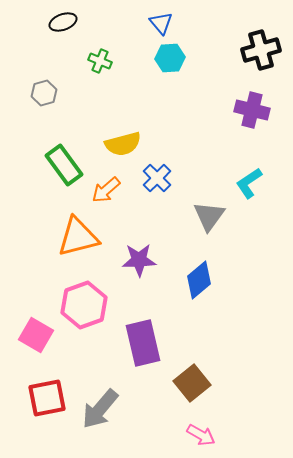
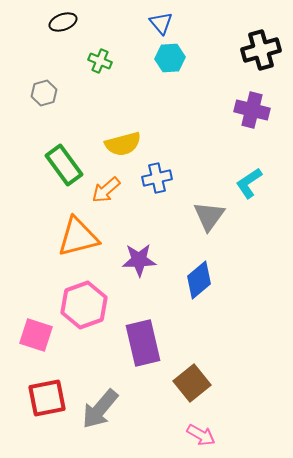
blue cross: rotated 32 degrees clockwise
pink square: rotated 12 degrees counterclockwise
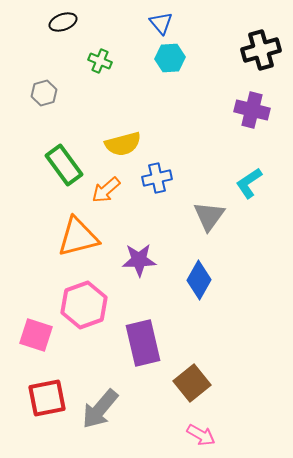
blue diamond: rotated 21 degrees counterclockwise
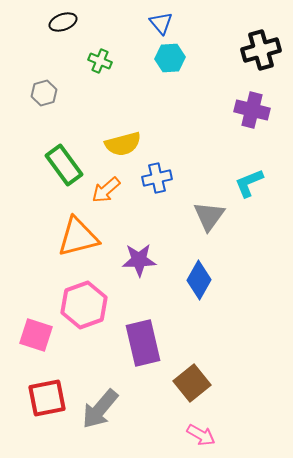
cyan L-shape: rotated 12 degrees clockwise
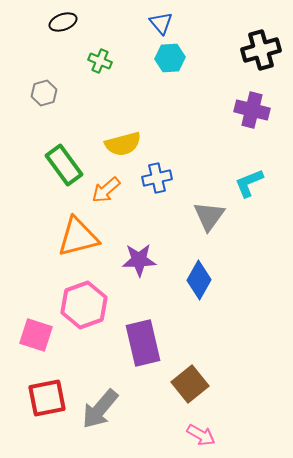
brown square: moved 2 px left, 1 px down
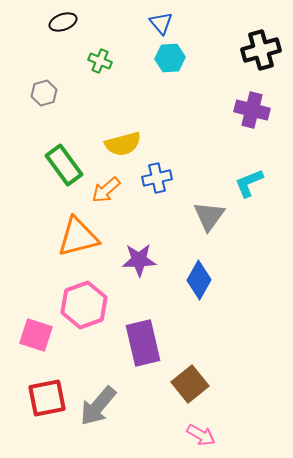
gray arrow: moved 2 px left, 3 px up
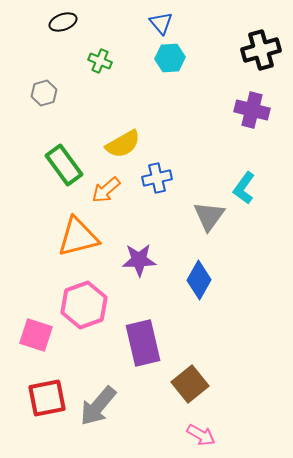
yellow semicircle: rotated 15 degrees counterclockwise
cyan L-shape: moved 5 px left, 5 px down; rotated 32 degrees counterclockwise
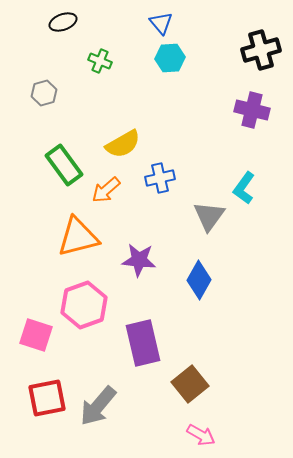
blue cross: moved 3 px right
purple star: rotated 8 degrees clockwise
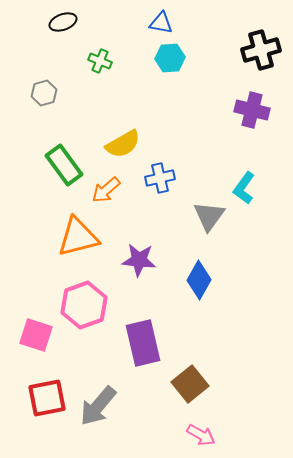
blue triangle: rotated 40 degrees counterclockwise
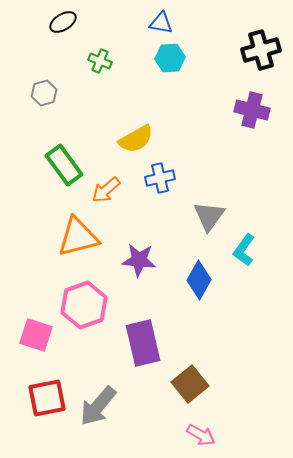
black ellipse: rotated 12 degrees counterclockwise
yellow semicircle: moved 13 px right, 5 px up
cyan L-shape: moved 62 px down
